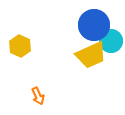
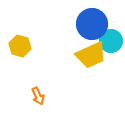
blue circle: moved 2 px left, 1 px up
yellow hexagon: rotated 10 degrees counterclockwise
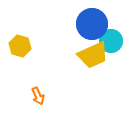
yellow trapezoid: moved 2 px right
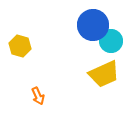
blue circle: moved 1 px right, 1 px down
yellow trapezoid: moved 11 px right, 19 px down
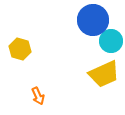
blue circle: moved 5 px up
yellow hexagon: moved 3 px down
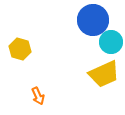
cyan circle: moved 1 px down
